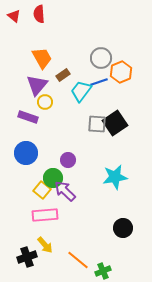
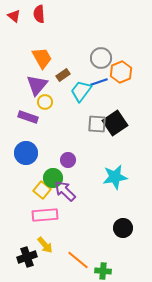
green cross: rotated 28 degrees clockwise
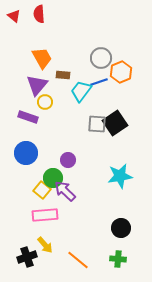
brown rectangle: rotated 40 degrees clockwise
cyan star: moved 5 px right, 1 px up
black circle: moved 2 px left
green cross: moved 15 px right, 12 px up
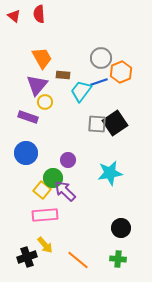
cyan star: moved 10 px left, 3 px up
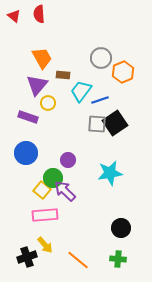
orange hexagon: moved 2 px right
blue line: moved 1 px right, 18 px down
yellow circle: moved 3 px right, 1 px down
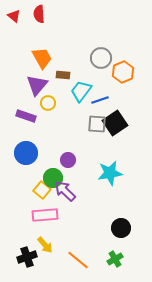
purple rectangle: moved 2 px left, 1 px up
green cross: moved 3 px left; rotated 35 degrees counterclockwise
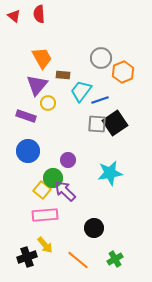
blue circle: moved 2 px right, 2 px up
black circle: moved 27 px left
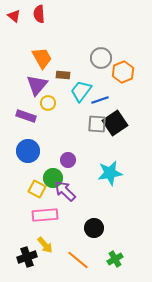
yellow square: moved 5 px left, 1 px up; rotated 12 degrees counterclockwise
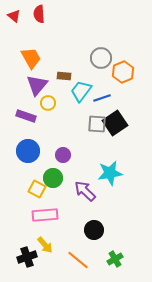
orange trapezoid: moved 11 px left
brown rectangle: moved 1 px right, 1 px down
blue line: moved 2 px right, 2 px up
purple circle: moved 5 px left, 5 px up
purple arrow: moved 20 px right
black circle: moved 2 px down
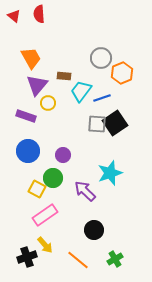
orange hexagon: moved 1 px left, 1 px down
cyan star: rotated 10 degrees counterclockwise
pink rectangle: rotated 30 degrees counterclockwise
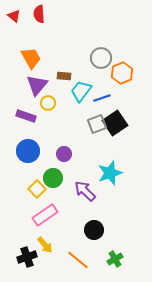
gray square: rotated 24 degrees counterclockwise
purple circle: moved 1 px right, 1 px up
yellow square: rotated 18 degrees clockwise
